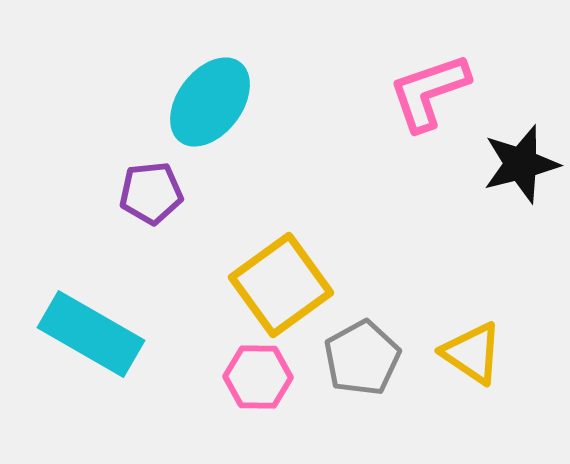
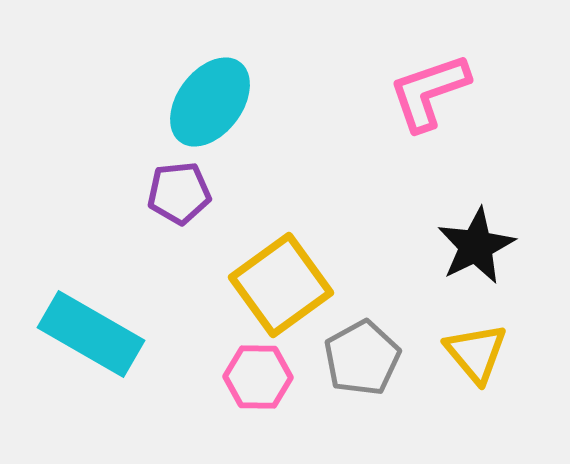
black star: moved 45 px left, 82 px down; rotated 12 degrees counterclockwise
purple pentagon: moved 28 px right
yellow triangle: moved 4 px right; rotated 16 degrees clockwise
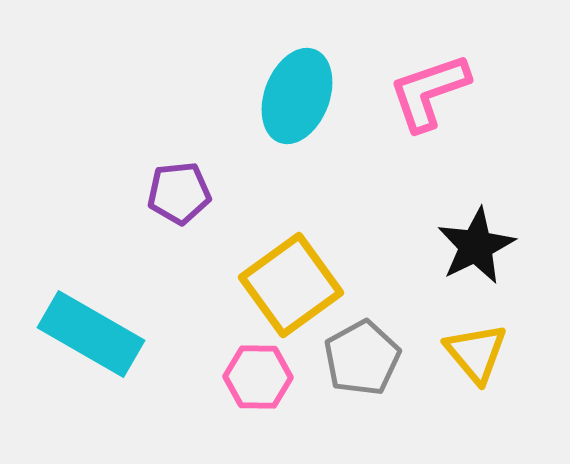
cyan ellipse: moved 87 px right, 6 px up; rotated 16 degrees counterclockwise
yellow square: moved 10 px right
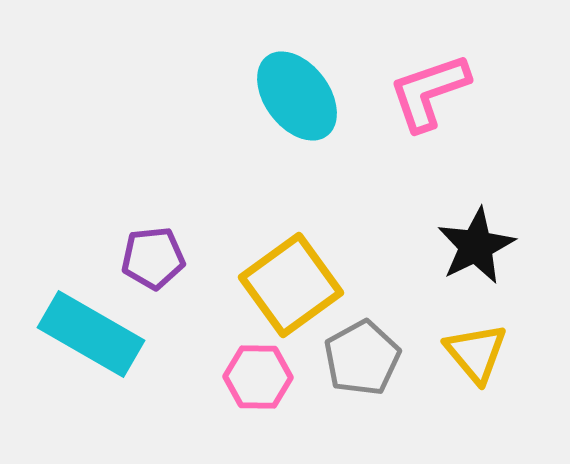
cyan ellipse: rotated 58 degrees counterclockwise
purple pentagon: moved 26 px left, 65 px down
